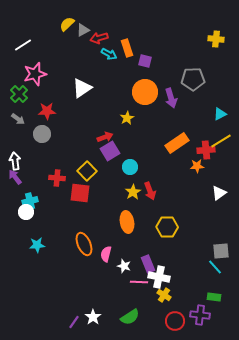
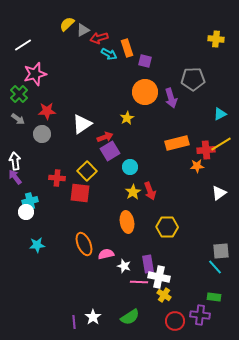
white triangle at (82, 88): moved 36 px down
yellow line at (221, 141): moved 3 px down
orange rectangle at (177, 143): rotated 20 degrees clockwise
pink semicircle at (106, 254): rotated 63 degrees clockwise
purple rectangle at (148, 264): rotated 12 degrees clockwise
purple line at (74, 322): rotated 40 degrees counterclockwise
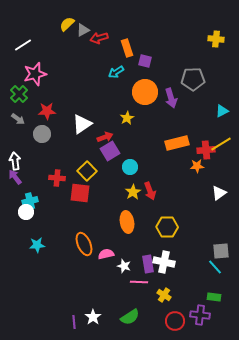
cyan arrow at (109, 54): moved 7 px right, 18 px down; rotated 119 degrees clockwise
cyan triangle at (220, 114): moved 2 px right, 3 px up
white cross at (159, 277): moved 5 px right, 15 px up
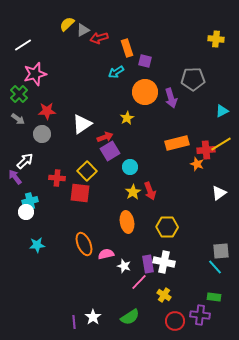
white arrow at (15, 161): moved 10 px right; rotated 54 degrees clockwise
orange star at (197, 166): moved 2 px up; rotated 24 degrees clockwise
pink line at (139, 282): rotated 48 degrees counterclockwise
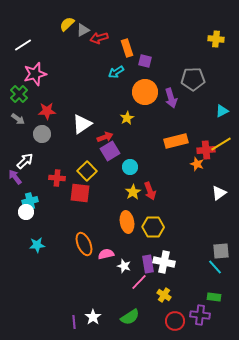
orange rectangle at (177, 143): moved 1 px left, 2 px up
yellow hexagon at (167, 227): moved 14 px left
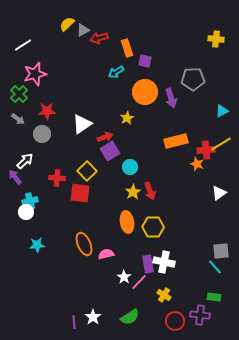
white star at (124, 266): moved 11 px down; rotated 16 degrees clockwise
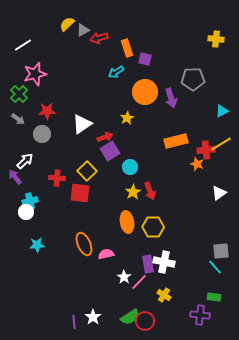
purple square at (145, 61): moved 2 px up
red circle at (175, 321): moved 30 px left
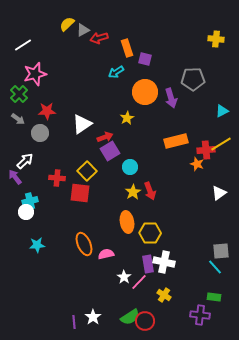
gray circle at (42, 134): moved 2 px left, 1 px up
yellow hexagon at (153, 227): moved 3 px left, 6 px down
